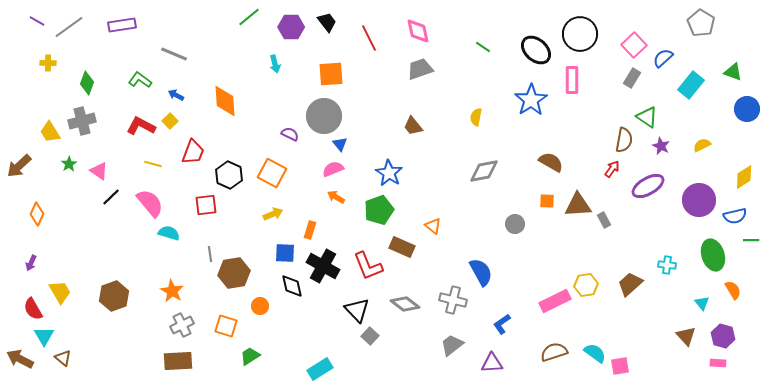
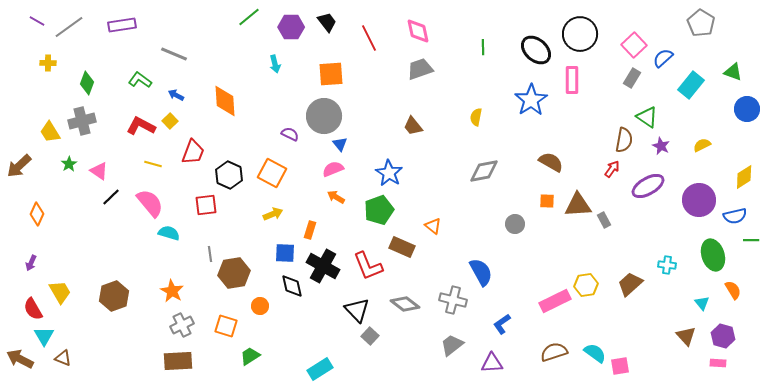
green line at (483, 47): rotated 56 degrees clockwise
brown triangle at (63, 358): rotated 18 degrees counterclockwise
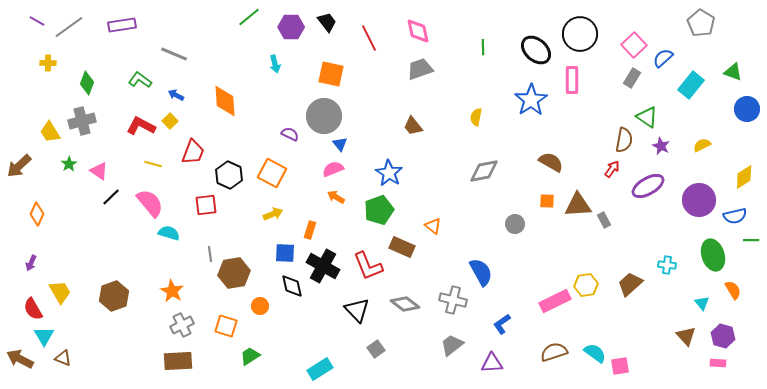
orange square at (331, 74): rotated 16 degrees clockwise
gray square at (370, 336): moved 6 px right, 13 px down; rotated 12 degrees clockwise
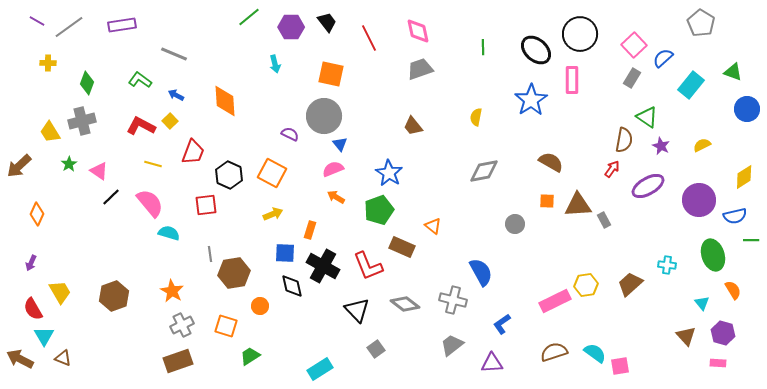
purple hexagon at (723, 336): moved 3 px up
brown rectangle at (178, 361): rotated 16 degrees counterclockwise
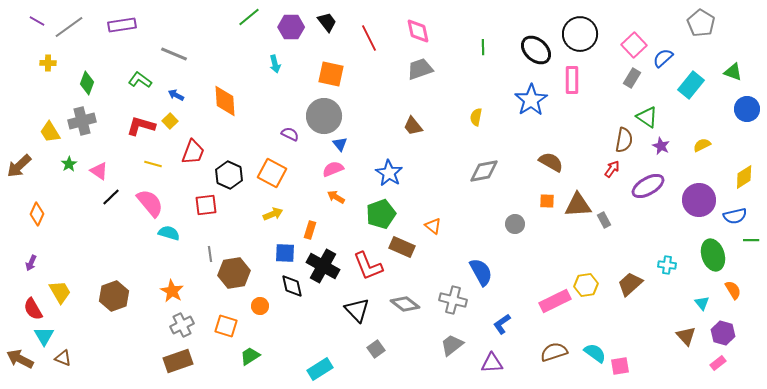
red L-shape at (141, 126): rotated 12 degrees counterclockwise
green pentagon at (379, 210): moved 2 px right, 4 px down
pink rectangle at (718, 363): rotated 42 degrees counterclockwise
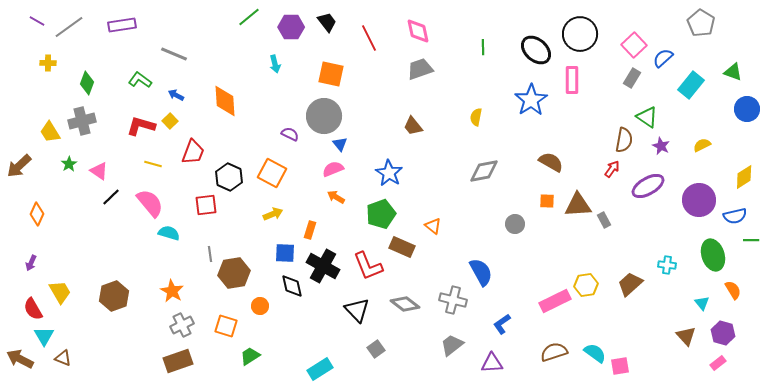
black hexagon at (229, 175): moved 2 px down
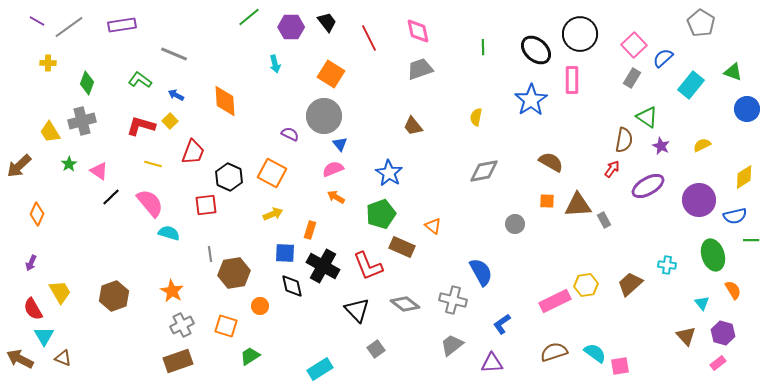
orange square at (331, 74): rotated 20 degrees clockwise
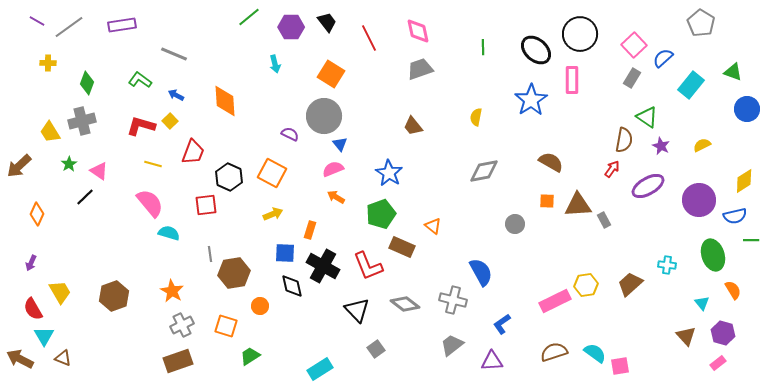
yellow diamond at (744, 177): moved 4 px down
black line at (111, 197): moved 26 px left
purple triangle at (492, 363): moved 2 px up
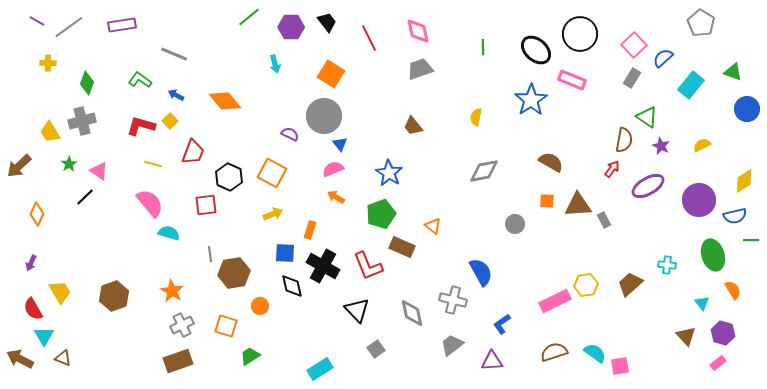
pink rectangle at (572, 80): rotated 68 degrees counterclockwise
orange diamond at (225, 101): rotated 36 degrees counterclockwise
gray diamond at (405, 304): moved 7 px right, 9 px down; rotated 40 degrees clockwise
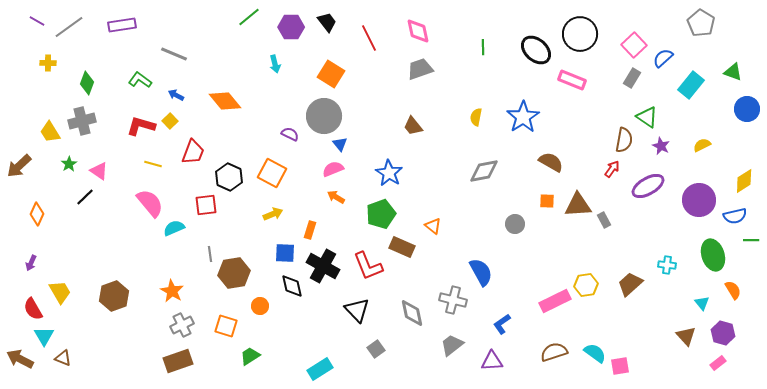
blue star at (531, 100): moved 8 px left, 17 px down
cyan semicircle at (169, 233): moved 5 px right, 5 px up; rotated 40 degrees counterclockwise
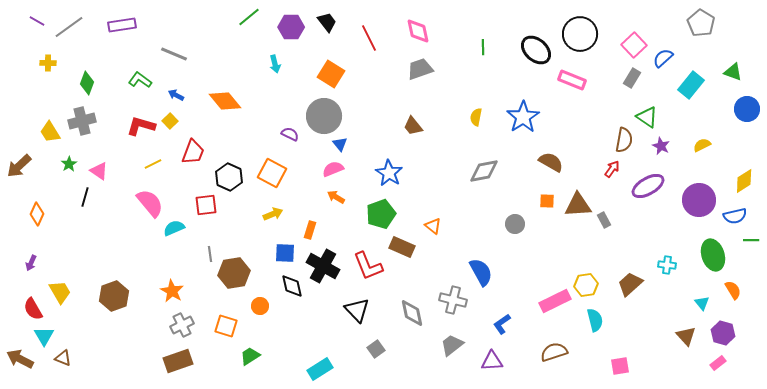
yellow line at (153, 164): rotated 42 degrees counterclockwise
black line at (85, 197): rotated 30 degrees counterclockwise
cyan semicircle at (595, 353): moved 33 px up; rotated 40 degrees clockwise
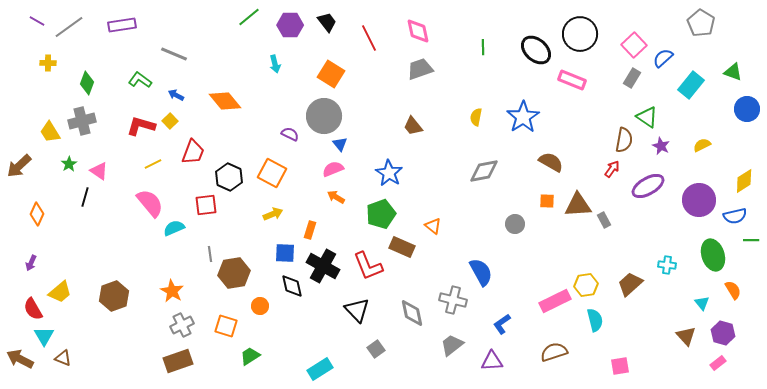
purple hexagon at (291, 27): moved 1 px left, 2 px up
yellow trapezoid at (60, 292): rotated 80 degrees clockwise
